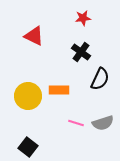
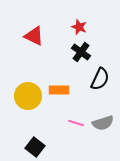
red star: moved 4 px left, 9 px down; rotated 28 degrees clockwise
black square: moved 7 px right
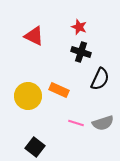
black cross: rotated 18 degrees counterclockwise
orange rectangle: rotated 24 degrees clockwise
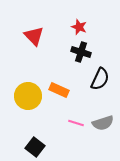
red triangle: rotated 20 degrees clockwise
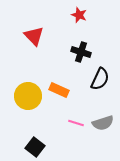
red star: moved 12 px up
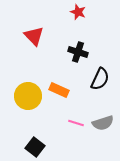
red star: moved 1 px left, 3 px up
black cross: moved 3 px left
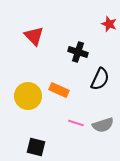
red star: moved 31 px right, 12 px down
gray semicircle: moved 2 px down
black square: moved 1 px right; rotated 24 degrees counterclockwise
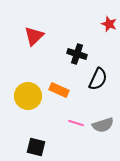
red triangle: rotated 30 degrees clockwise
black cross: moved 1 px left, 2 px down
black semicircle: moved 2 px left
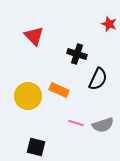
red triangle: rotated 30 degrees counterclockwise
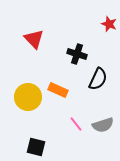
red triangle: moved 3 px down
orange rectangle: moved 1 px left
yellow circle: moved 1 px down
pink line: moved 1 px down; rotated 35 degrees clockwise
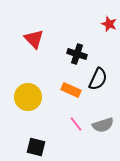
orange rectangle: moved 13 px right
